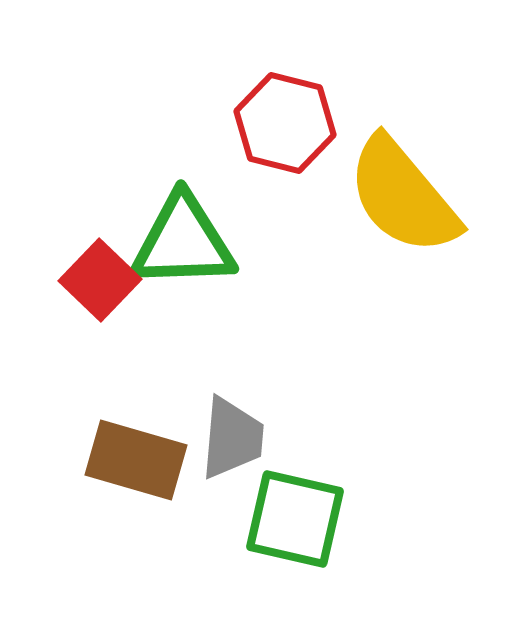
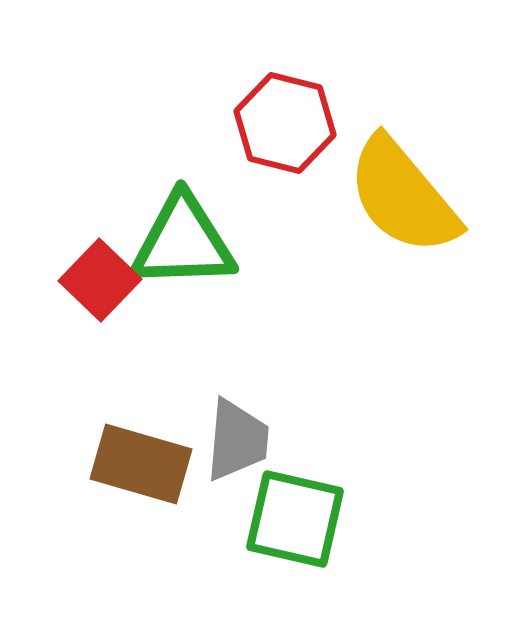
gray trapezoid: moved 5 px right, 2 px down
brown rectangle: moved 5 px right, 4 px down
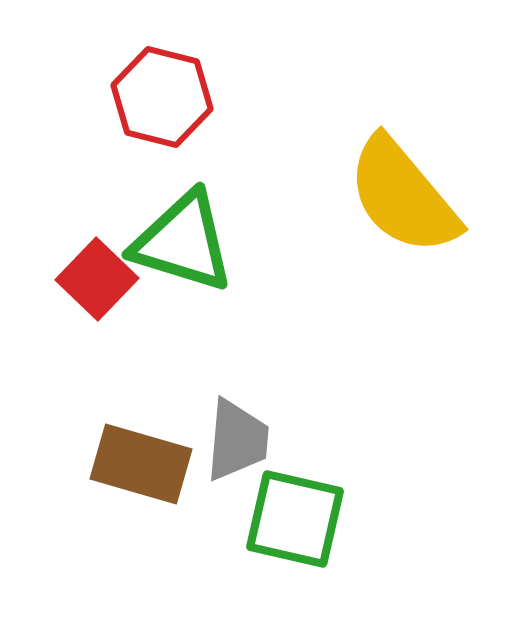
red hexagon: moved 123 px left, 26 px up
green triangle: rotated 19 degrees clockwise
red square: moved 3 px left, 1 px up
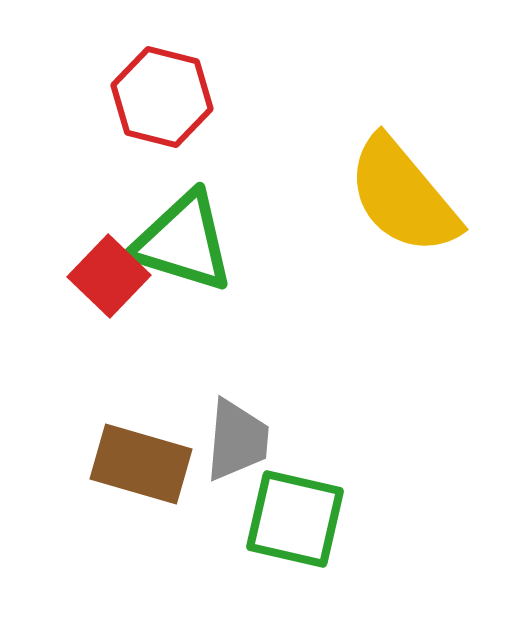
red square: moved 12 px right, 3 px up
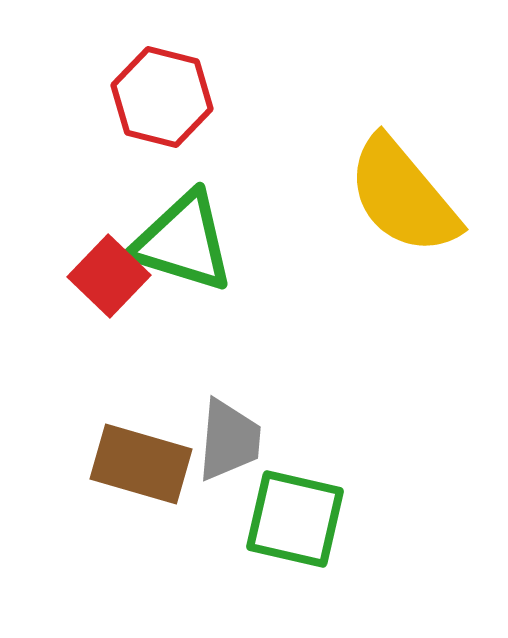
gray trapezoid: moved 8 px left
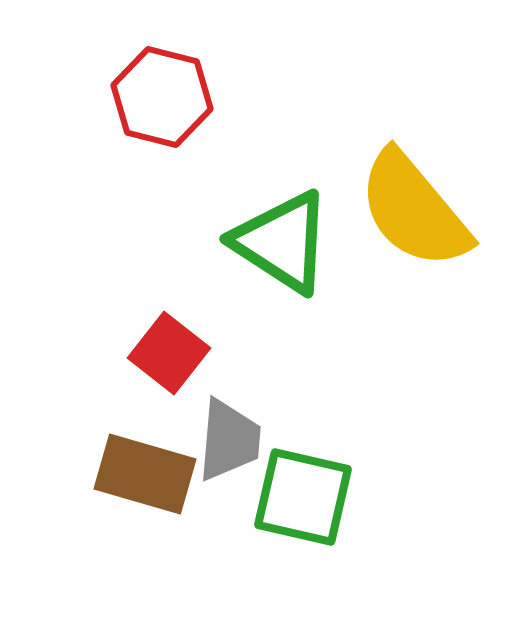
yellow semicircle: moved 11 px right, 14 px down
green triangle: moved 99 px right; rotated 16 degrees clockwise
red square: moved 60 px right, 77 px down; rotated 6 degrees counterclockwise
brown rectangle: moved 4 px right, 10 px down
green square: moved 8 px right, 22 px up
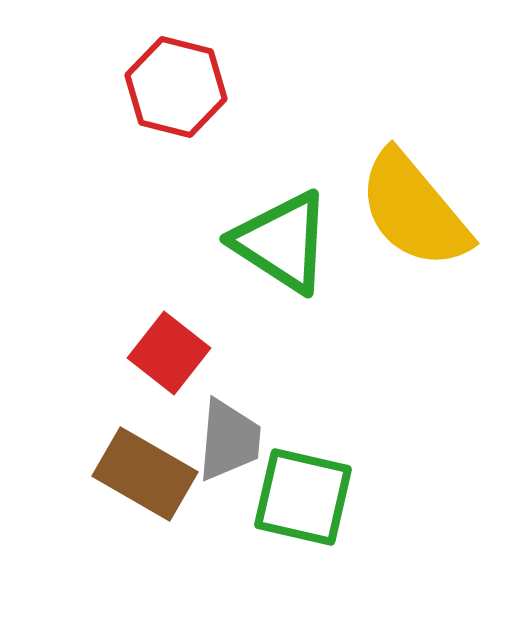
red hexagon: moved 14 px right, 10 px up
brown rectangle: rotated 14 degrees clockwise
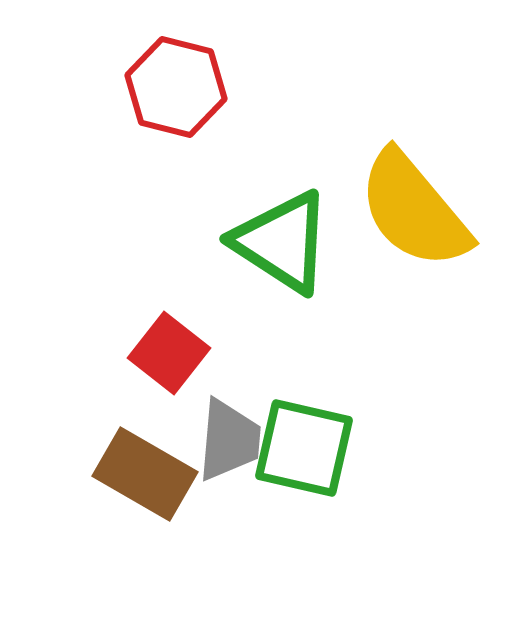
green square: moved 1 px right, 49 px up
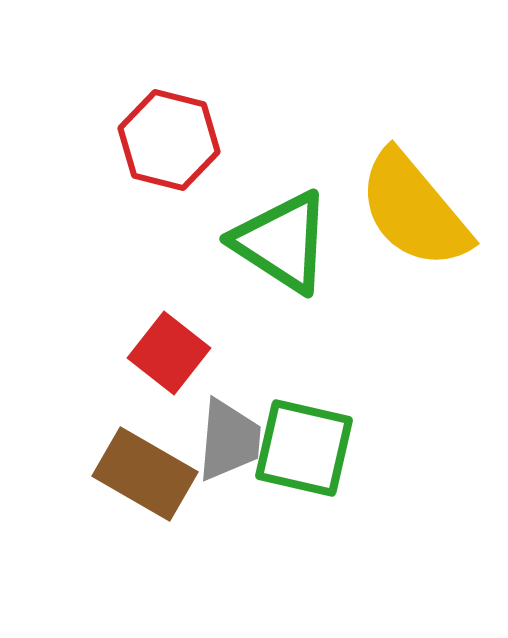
red hexagon: moved 7 px left, 53 px down
